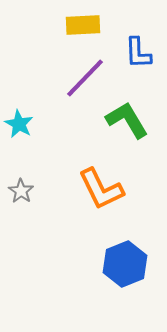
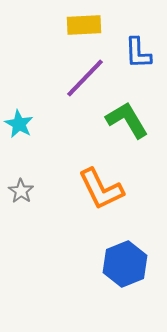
yellow rectangle: moved 1 px right
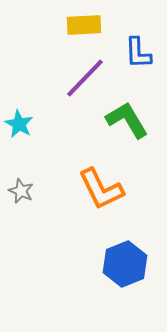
gray star: rotated 10 degrees counterclockwise
